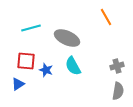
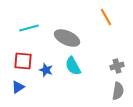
cyan line: moved 2 px left
red square: moved 3 px left
blue triangle: moved 3 px down
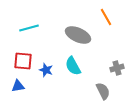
gray ellipse: moved 11 px right, 3 px up
gray cross: moved 2 px down
blue triangle: moved 1 px up; rotated 24 degrees clockwise
gray semicircle: moved 15 px left; rotated 36 degrees counterclockwise
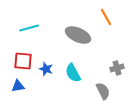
cyan semicircle: moved 7 px down
blue star: moved 1 px up
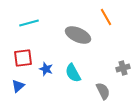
cyan line: moved 5 px up
red square: moved 3 px up; rotated 12 degrees counterclockwise
gray cross: moved 6 px right
blue triangle: rotated 32 degrees counterclockwise
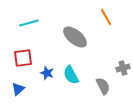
gray ellipse: moved 3 px left, 2 px down; rotated 15 degrees clockwise
blue star: moved 1 px right, 4 px down
cyan semicircle: moved 2 px left, 2 px down
blue triangle: moved 3 px down
gray semicircle: moved 5 px up
